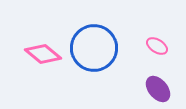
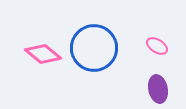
purple ellipse: rotated 28 degrees clockwise
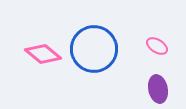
blue circle: moved 1 px down
